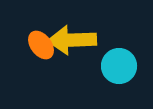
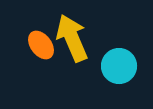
yellow arrow: moved 2 px up; rotated 69 degrees clockwise
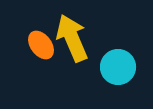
cyan circle: moved 1 px left, 1 px down
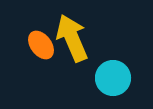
cyan circle: moved 5 px left, 11 px down
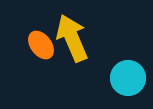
cyan circle: moved 15 px right
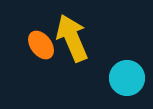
cyan circle: moved 1 px left
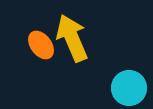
cyan circle: moved 2 px right, 10 px down
